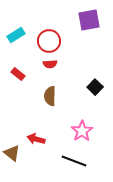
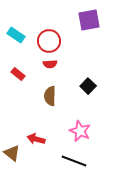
cyan rectangle: rotated 66 degrees clockwise
black square: moved 7 px left, 1 px up
pink star: moved 2 px left; rotated 15 degrees counterclockwise
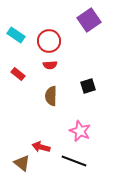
purple square: rotated 25 degrees counterclockwise
red semicircle: moved 1 px down
black square: rotated 28 degrees clockwise
brown semicircle: moved 1 px right
red arrow: moved 5 px right, 8 px down
brown triangle: moved 10 px right, 10 px down
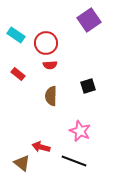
red circle: moved 3 px left, 2 px down
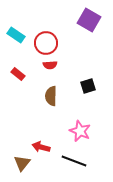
purple square: rotated 25 degrees counterclockwise
brown triangle: rotated 30 degrees clockwise
